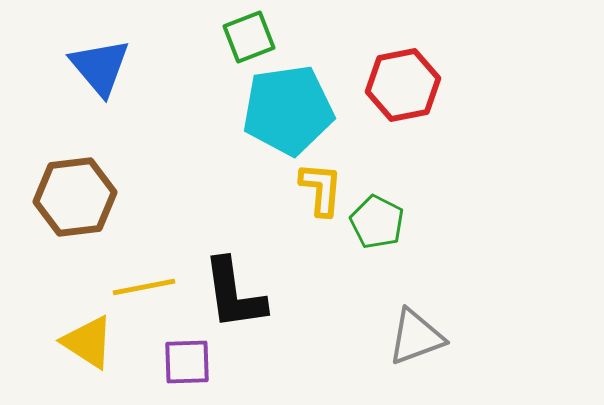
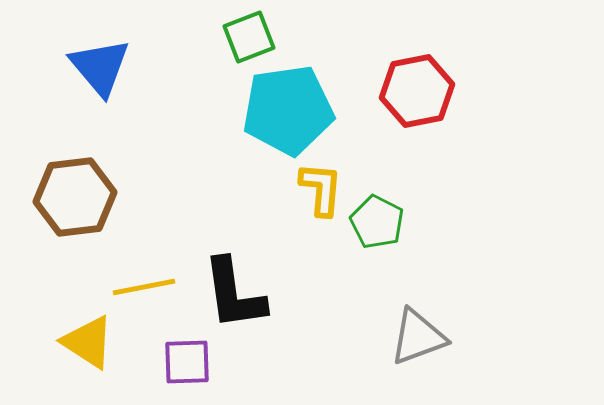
red hexagon: moved 14 px right, 6 px down
gray triangle: moved 2 px right
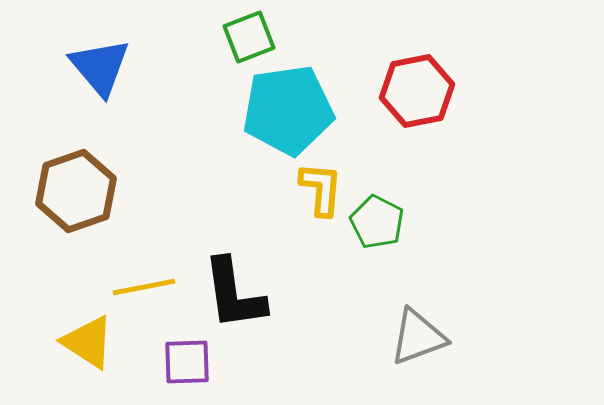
brown hexagon: moved 1 px right, 6 px up; rotated 12 degrees counterclockwise
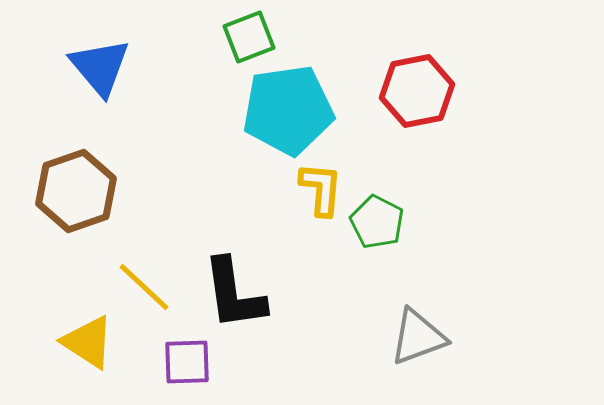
yellow line: rotated 54 degrees clockwise
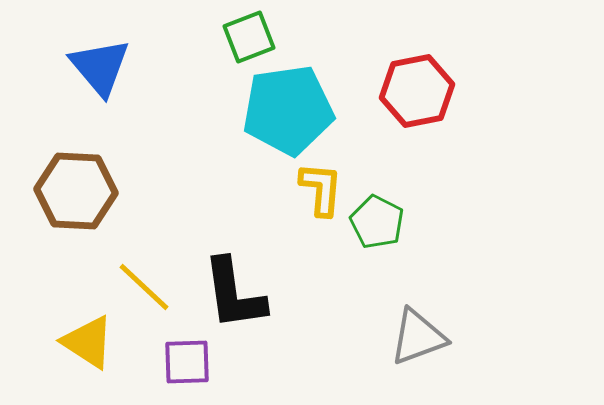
brown hexagon: rotated 22 degrees clockwise
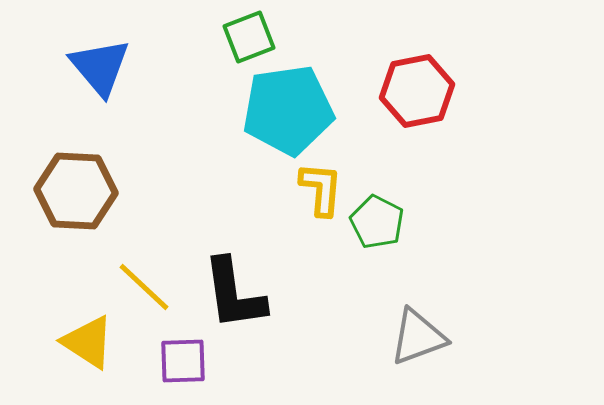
purple square: moved 4 px left, 1 px up
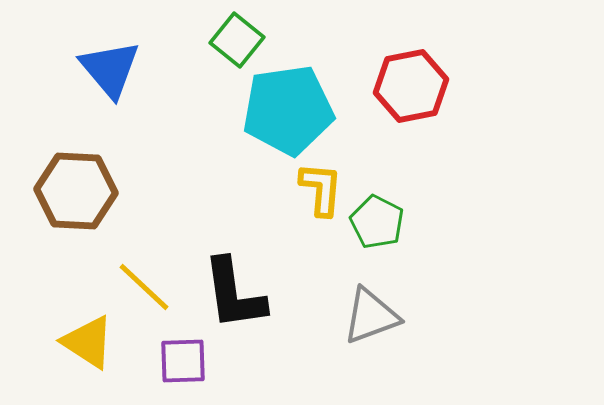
green square: moved 12 px left, 3 px down; rotated 30 degrees counterclockwise
blue triangle: moved 10 px right, 2 px down
red hexagon: moved 6 px left, 5 px up
gray triangle: moved 47 px left, 21 px up
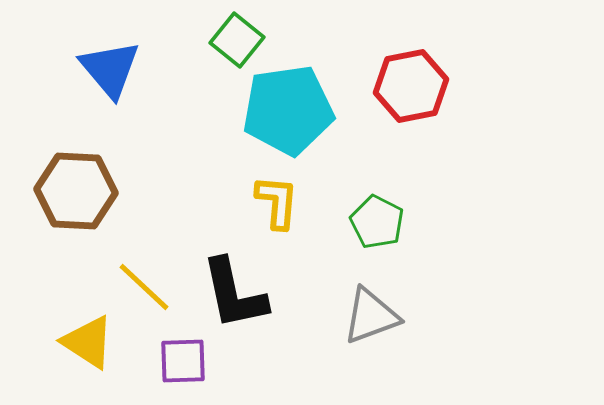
yellow L-shape: moved 44 px left, 13 px down
black L-shape: rotated 4 degrees counterclockwise
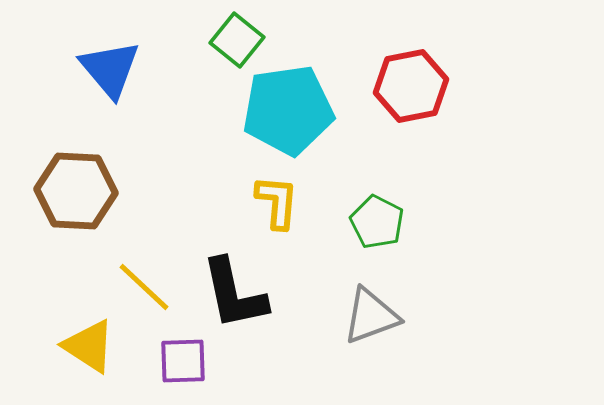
yellow triangle: moved 1 px right, 4 px down
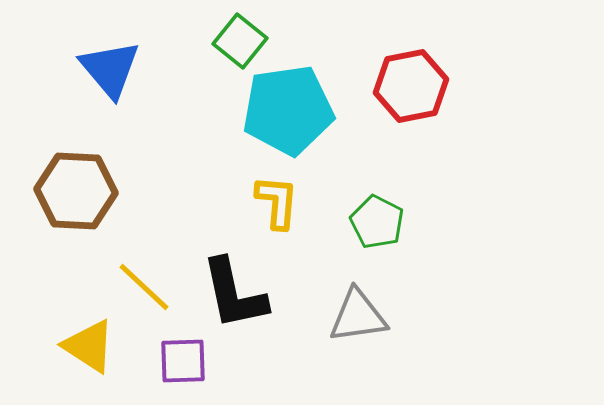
green square: moved 3 px right, 1 px down
gray triangle: moved 13 px left; rotated 12 degrees clockwise
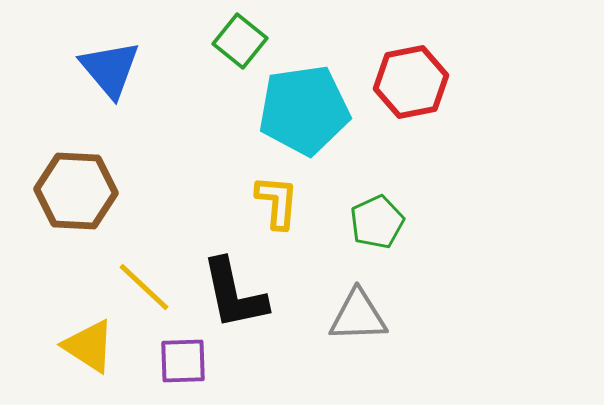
red hexagon: moved 4 px up
cyan pentagon: moved 16 px right
green pentagon: rotated 20 degrees clockwise
gray triangle: rotated 6 degrees clockwise
